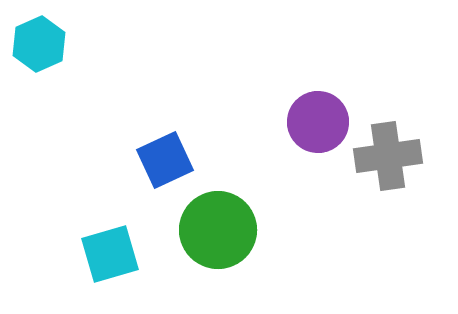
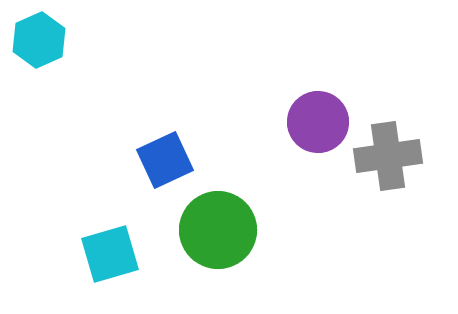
cyan hexagon: moved 4 px up
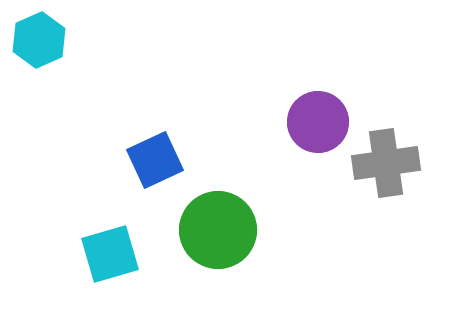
gray cross: moved 2 px left, 7 px down
blue square: moved 10 px left
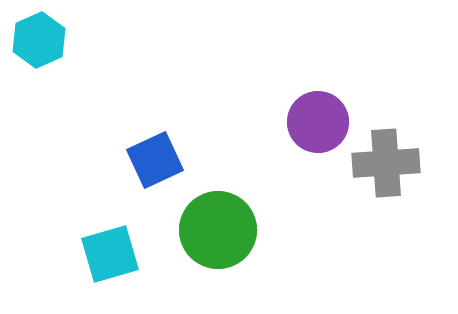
gray cross: rotated 4 degrees clockwise
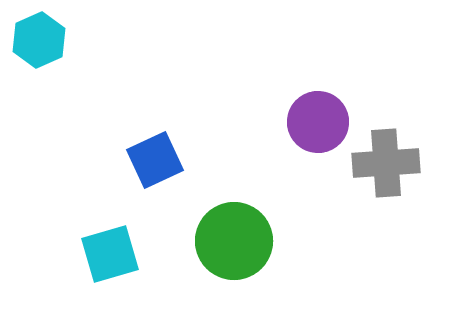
green circle: moved 16 px right, 11 px down
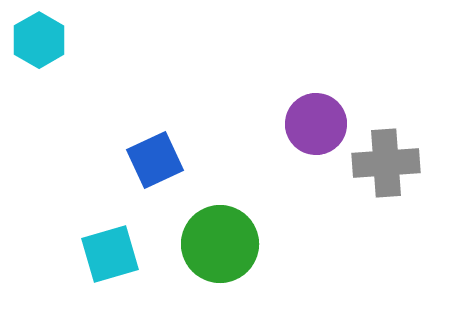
cyan hexagon: rotated 6 degrees counterclockwise
purple circle: moved 2 px left, 2 px down
green circle: moved 14 px left, 3 px down
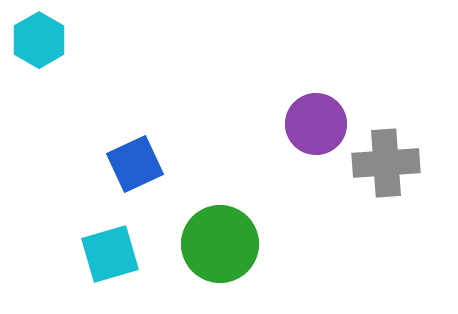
blue square: moved 20 px left, 4 px down
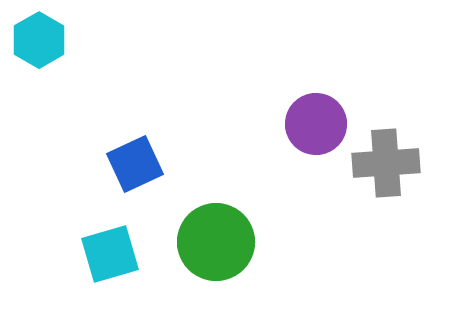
green circle: moved 4 px left, 2 px up
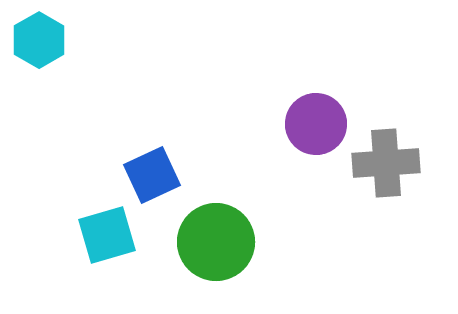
blue square: moved 17 px right, 11 px down
cyan square: moved 3 px left, 19 px up
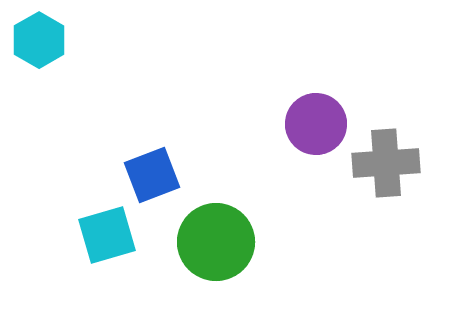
blue square: rotated 4 degrees clockwise
